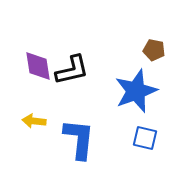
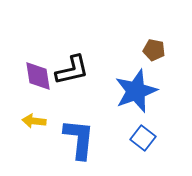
purple diamond: moved 10 px down
blue square: moved 2 px left; rotated 25 degrees clockwise
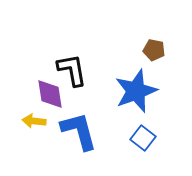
black L-shape: rotated 87 degrees counterclockwise
purple diamond: moved 12 px right, 18 px down
blue L-shape: moved 8 px up; rotated 21 degrees counterclockwise
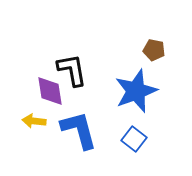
purple diamond: moved 3 px up
blue L-shape: moved 1 px up
blue square: moved 9 px left, 1 px down
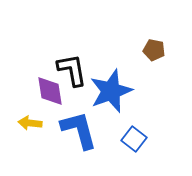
blue star: moved 25 px left
yellow arrow: moved 4 px left, 2 px down
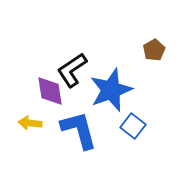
brown pentagon: rotated 30 degrees clockwise
black L-shape: rotated 114 degrees counterclockwise
blue star: moved 1 px up
blue square: moved 1 px left, 13 px up
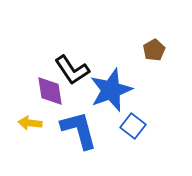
black L-shape: rotated 90 degrees counterclockwise
